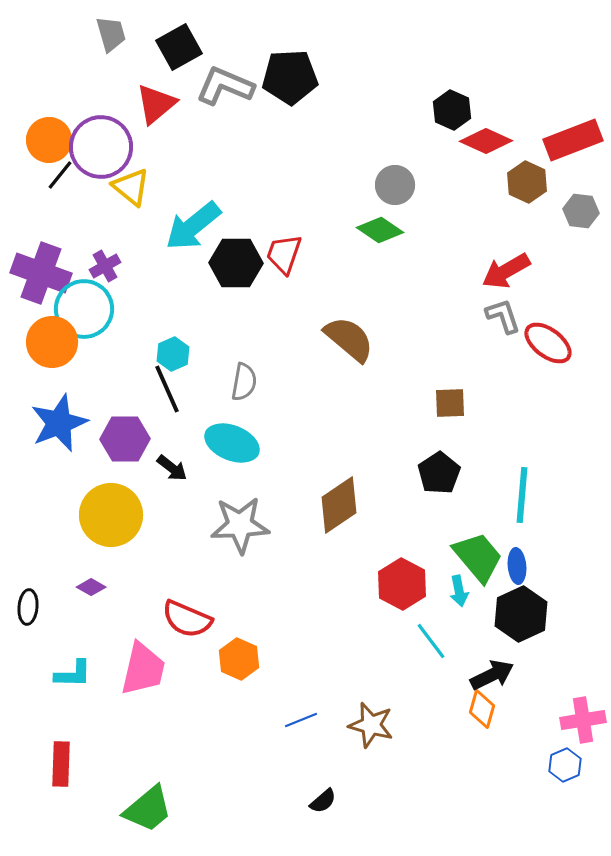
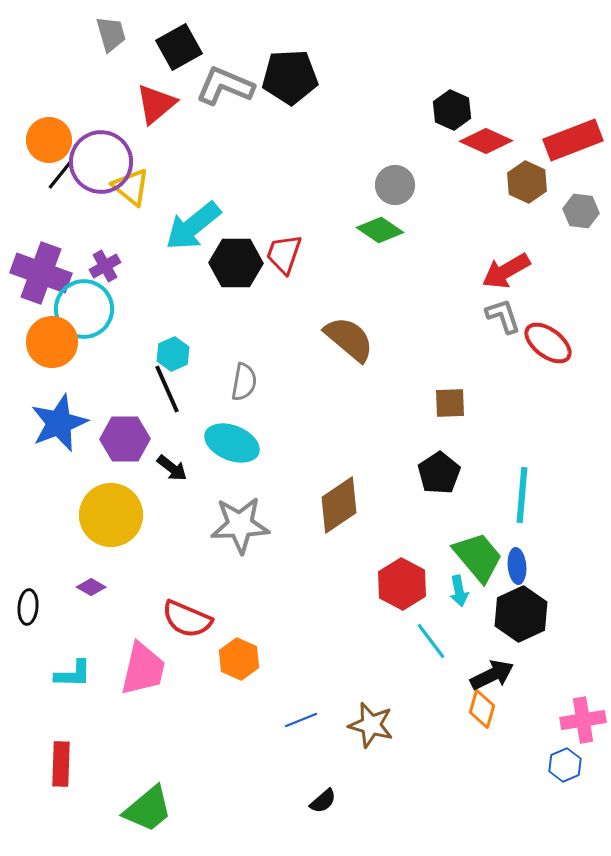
purple circle at (101, 147): moved 15 px down
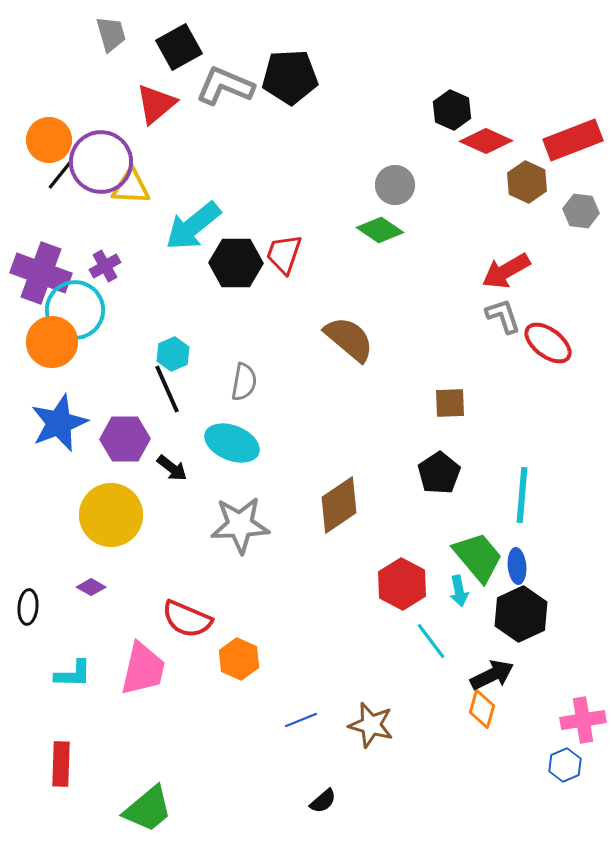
yellow triangle at (131, 187): rotated 36 degrees counterclockwise
cyan circle at (84, 309): moved 9 px left, 1 px down
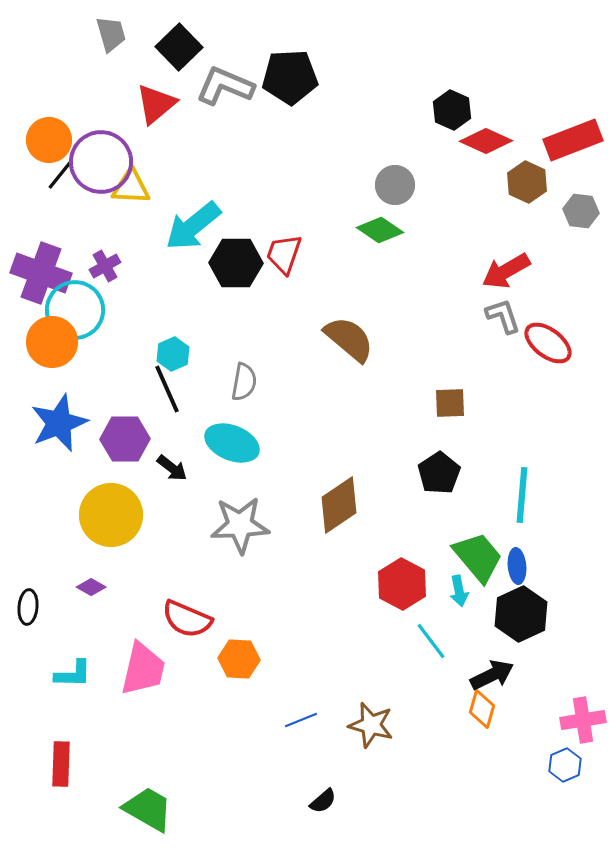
black square at (179, 47): rotated 15 degrees counterclockwise
orange hexagon at (239, 659): rotated 21 degrees counterclockwise
green trapezoid at (148, 809): rotated 110 degrees counterclockwise
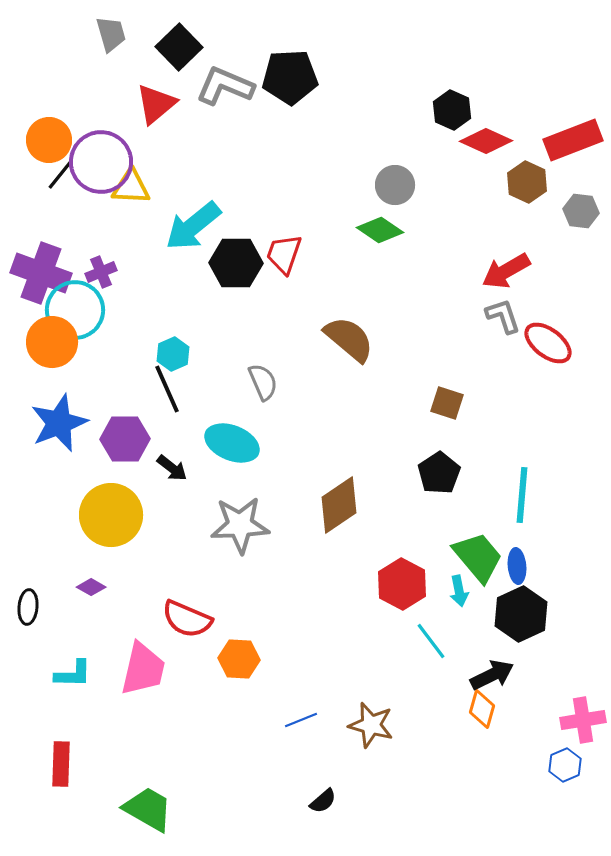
purple cross at (105, 266): moved 4 px left, 6 px down; rotated 8 degrees clockwise
gray semicircle at (244, 382): moved 19 px right; rotated 33 degrees counterclockwise
brown square at (450, 403): moved 3 px left; rotated 20 degrees clockwise
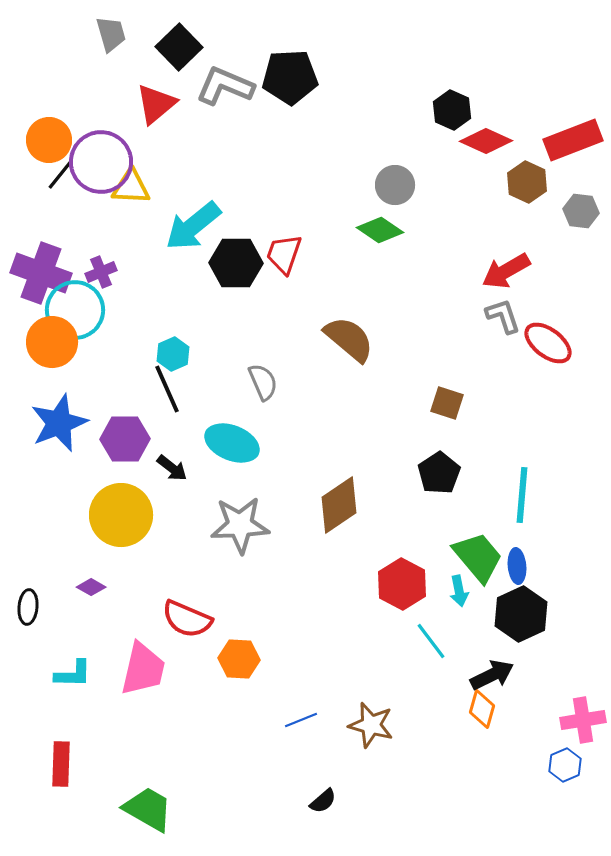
yellow circle at (111, 515): moved 10 px right
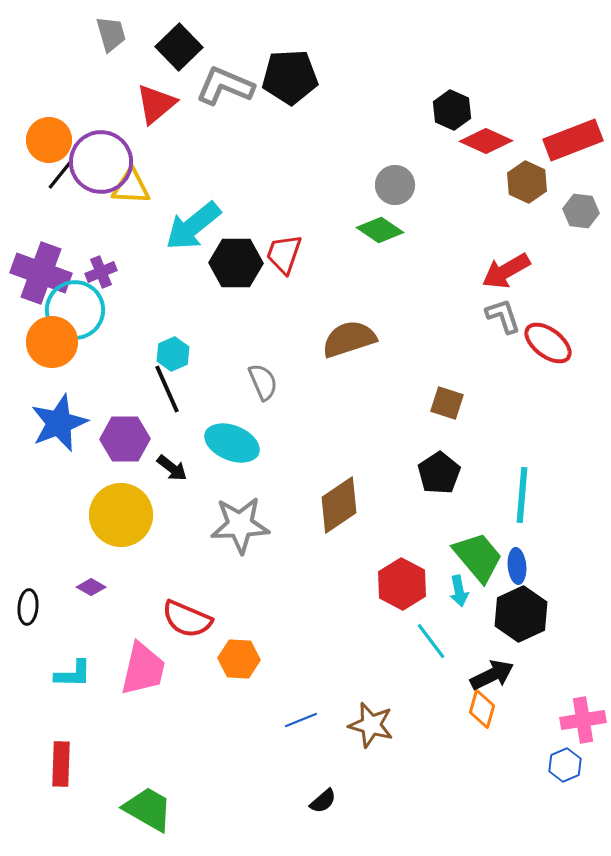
brown semicircle at (349, 339): rotated 58 degrees counterclockwise
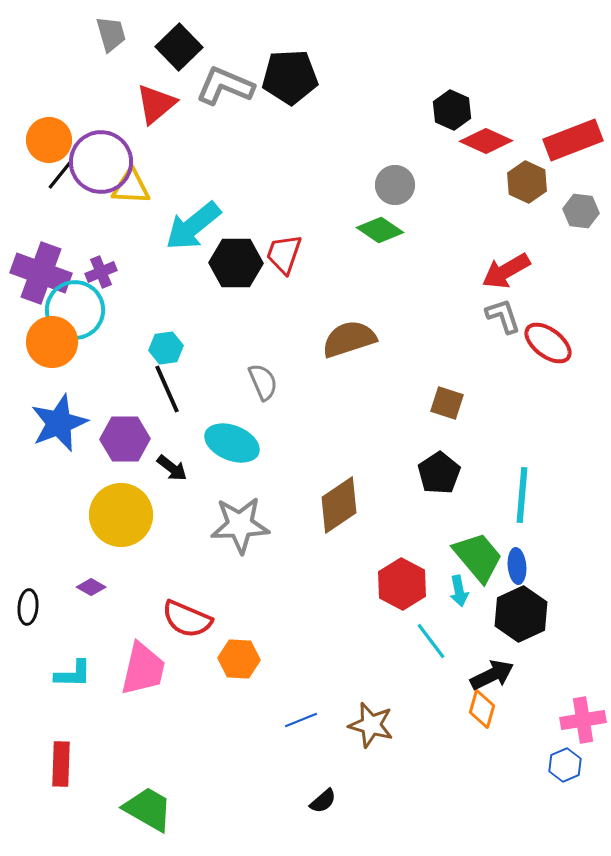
cyan hexagon at (173, 354): moved 7 px left, 6 px up; rotated 16 degrees clockwise
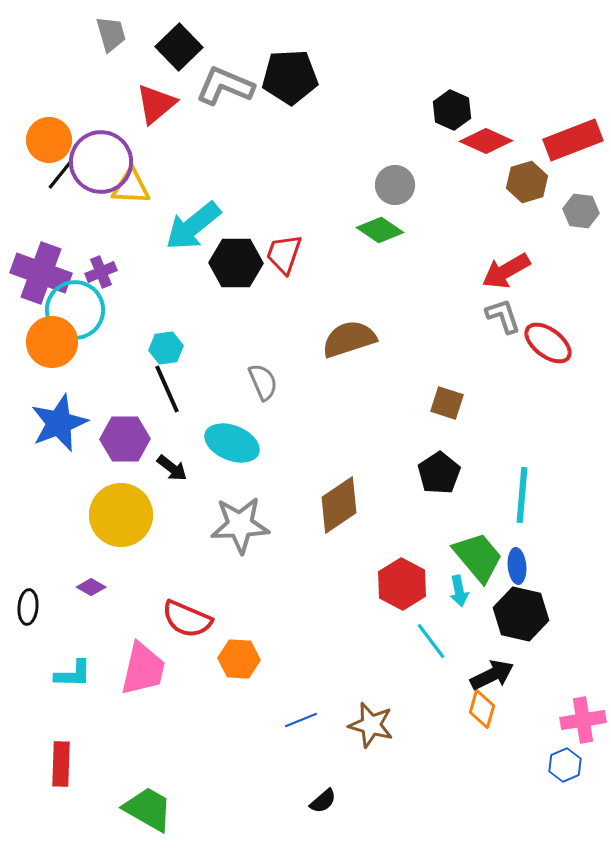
brown hexagon at (527, 182): rotated 18 degrees clockwise
black hexagon at (521, 614): rotated 22 degrees counterclockwise
